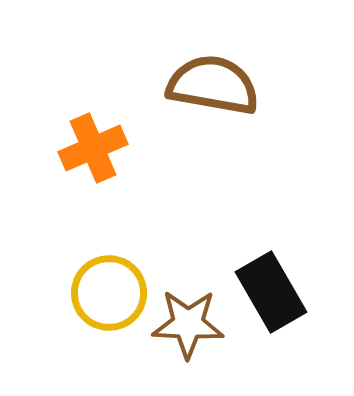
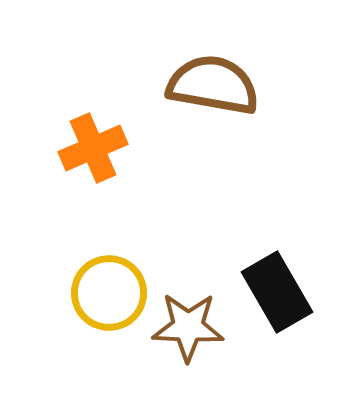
black rectangle: moved 6 px right
brown star: moved 3 px down
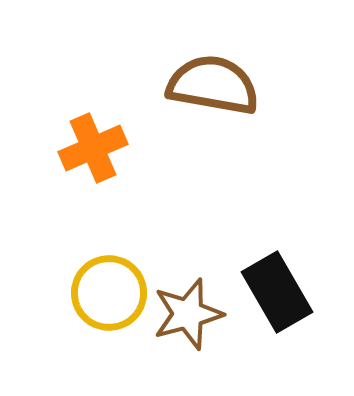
brown star: moved 13 px up; rotated 18 degrees counterclockwise
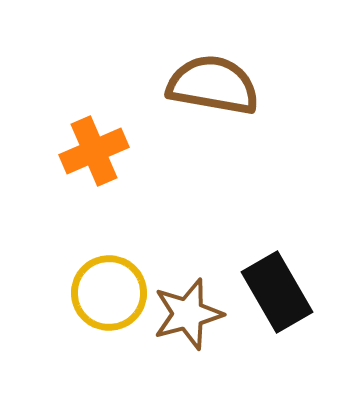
orange cross: moved 1 px right, 3 px down
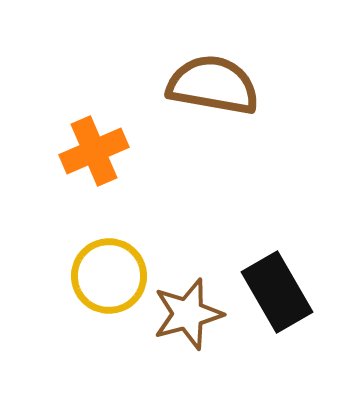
yellow circle: moved 17 px up
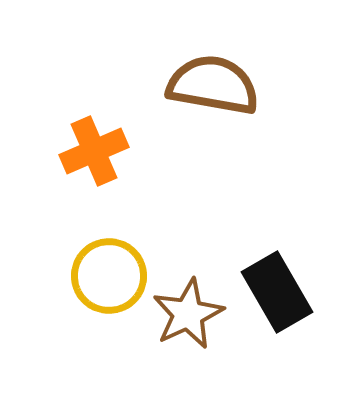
brown star: rotated 10 degrees counterclockwise
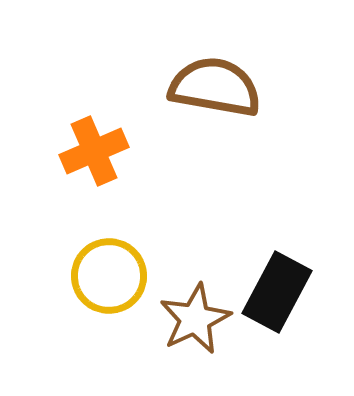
brown semicircle: moved 2 px right, 2 px down
black rectangle: rotated 58 degrees clockwise
brown star: moved 7 px right, 5 px down
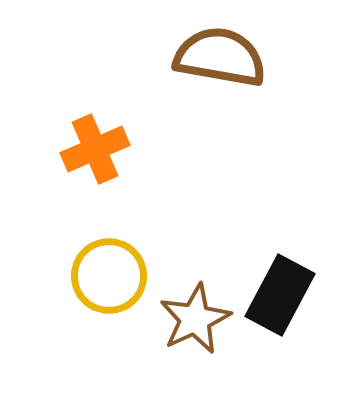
brown semicircle: moved 5 px right, 30 px up
orange cross: moved 1 px right, 2 px up
black rectangle: moved 3 px right, 3 px down
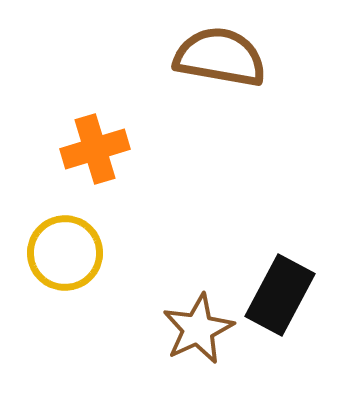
orange cross: rotated 6 degrees clockwise
yellow circle: moved 44 px left, 23 px up
brown star: moved 3 px right, 10 px down
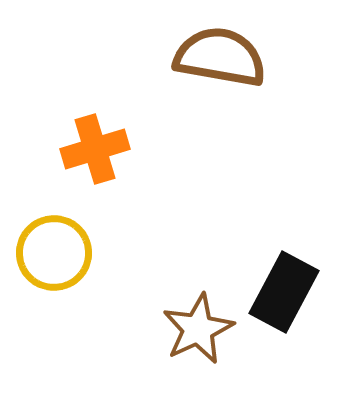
yellow circle: moved 11 px left
black rectangle: moved 4 px right, 3 px up
